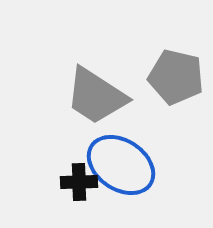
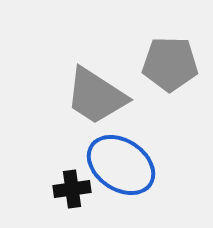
gray pentagon: moved 6 px left, 13 px up; rotated 12 degrees counterclockwise
black cross: moved 7 px left, 7 px down; rotated 6 degrees counterclockwise
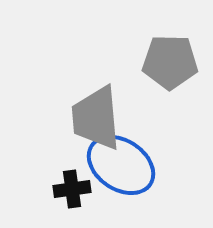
gray pentagon: moved 2 px up
gray trapezoid: moved 22 px down; rotated 52 degrees clockwise
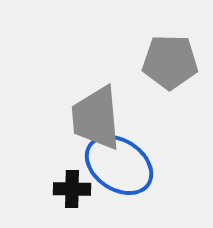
blue ellipse: moved 2 px left
black cross: rotated 9 degrees clockwise
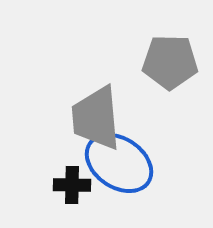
blue ellipse: moved 2 px up
black cross: moved 4 px up
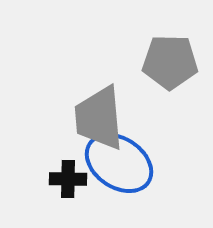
gray trapezoid: moved 3 px right
black cross: moved 4 px left, 6 px up
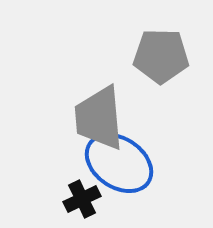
gray pentagon: moved 9 px left, 6 px up
black cross: moved 14 px right, 20 px down; rotated 27 degrees counterclockwise
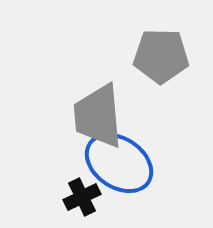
gray trapezoid: moved 1 px left, 2 px up
black cross: moved 2 px up
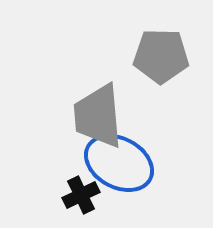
blue ellipse: rotated 6 degrees counterclockwise
black cross: moved 1 px left, 2 px up
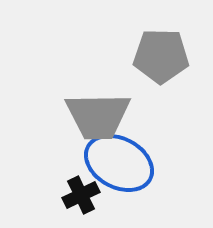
gray trapezoid: rotated 86 degrees counterclockwise
